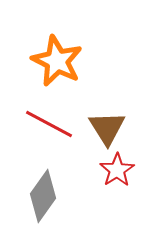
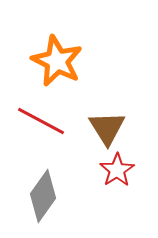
red line: moved 8 px left, 3 px up
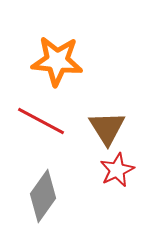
orange star: rotated 21 degrees counterclockwise
red star: rotated 8 degrees clockwise
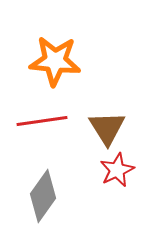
orange star: moved 2 px left
red line: moved 1 px right; rotated 36 degrees counterclockwise
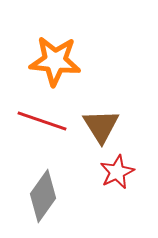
red line: rotated 27 degrees clockwise
brown triangle: moved 6 px left, 2 px up
red star: moved 2 px down
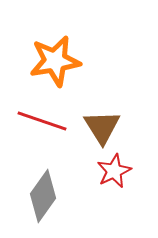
orange star: rotated 15 degrees counterclockwise
brown triangle: moved 1 px right, 1 px down
red star: moved 3 px left, 1 px up
